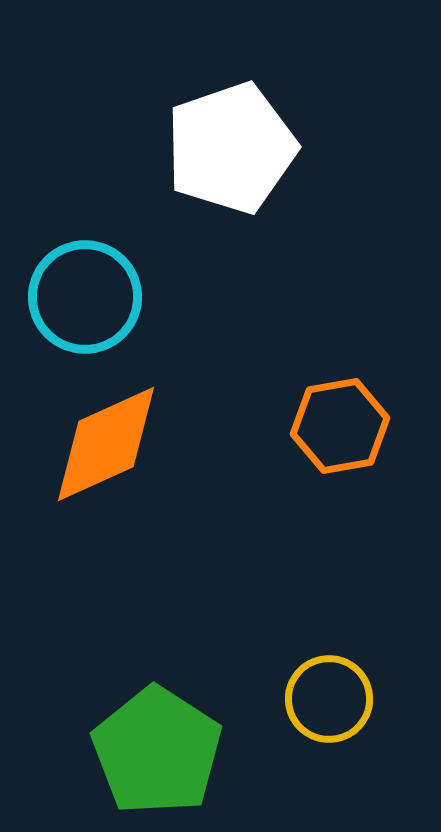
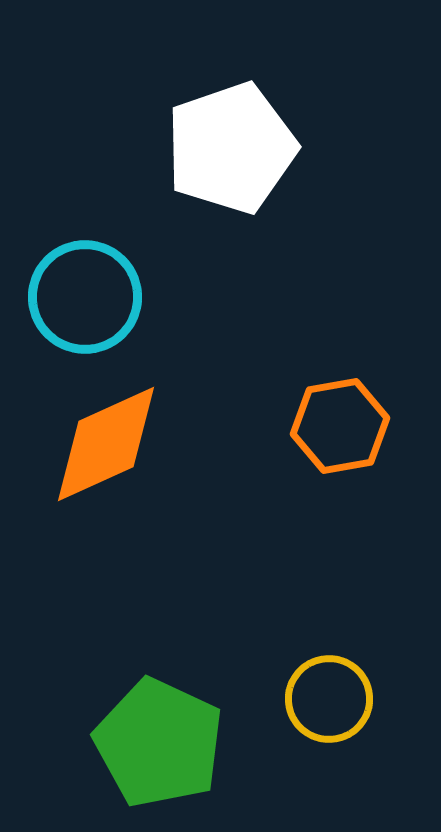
green pentagon: moved 2 px right, 8 px up; rotated 8 degrees counterclockwise
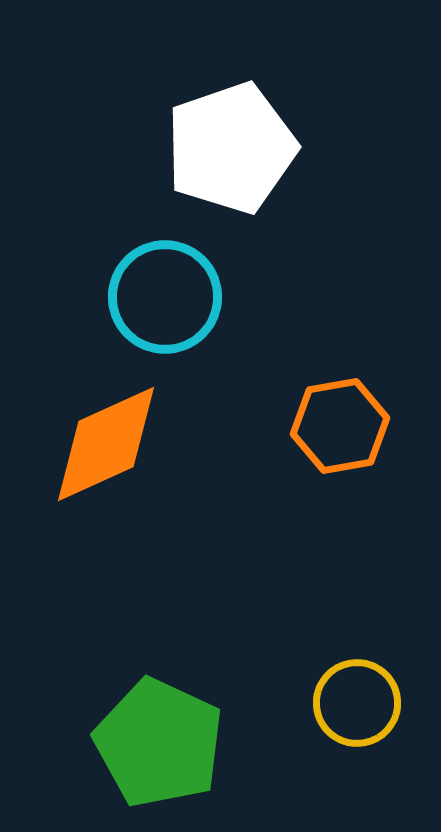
cyan circle: moved 80 px right
yellow circle: moved 28 px right, 4 px down
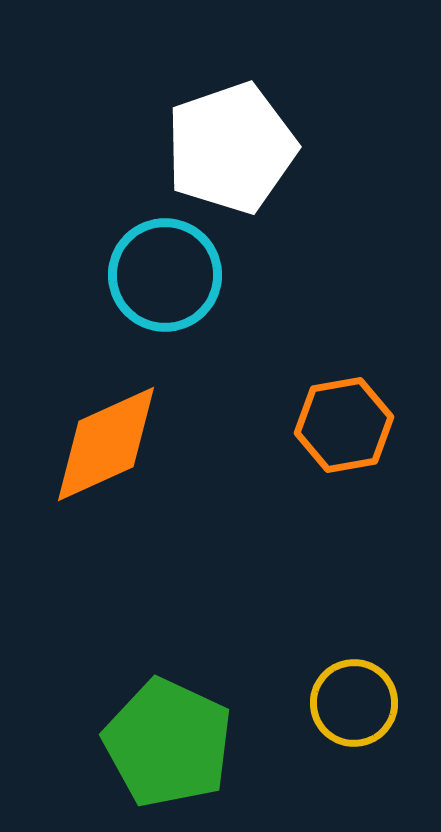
cyan circle: moved 22 px up
orange hexagon: moved 4 px right, 1 px up
yellow circle: moved 3 px left
green pentagon: moved 9 px right
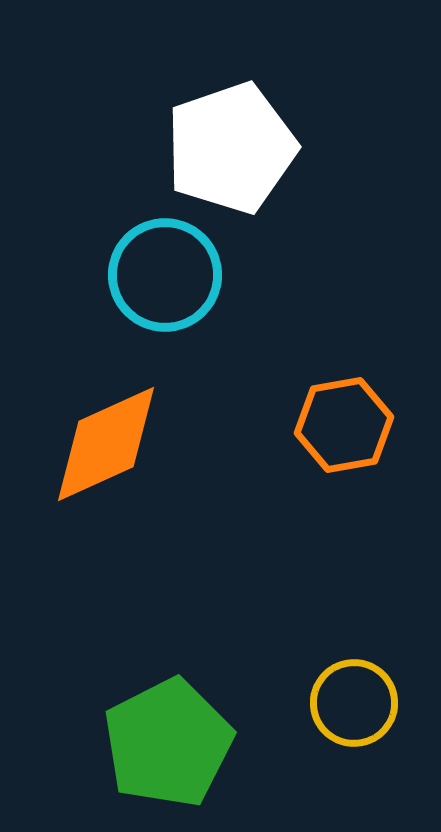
green pentagon: rotated 20 degrees clockwise
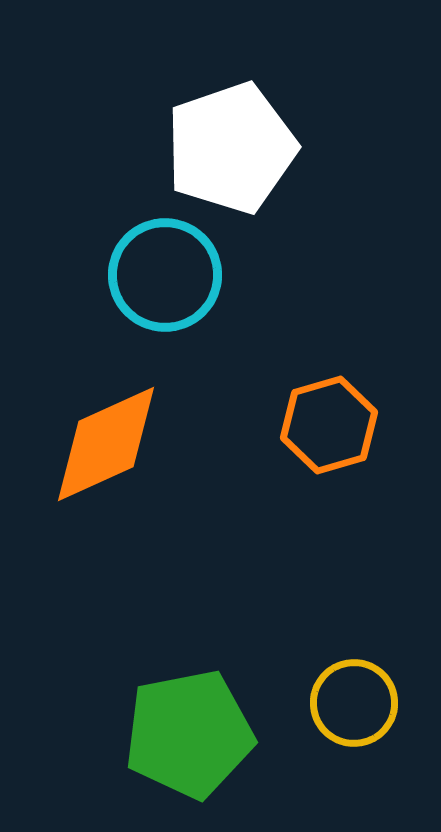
orange hexagon: moved 15 px left; rotated 6 degrees counterclockwise
green pentagon: moved 21 px right, 9 px up; rotated 16 degrees clockwise
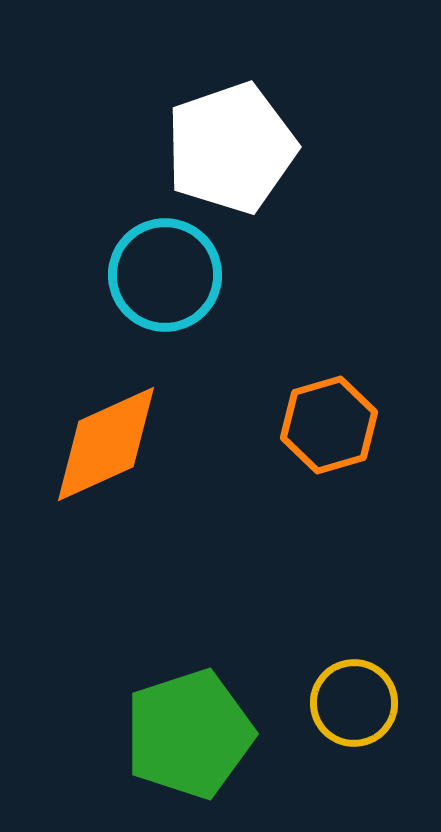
green pentagon: rotated 7 degrees counterclockwise
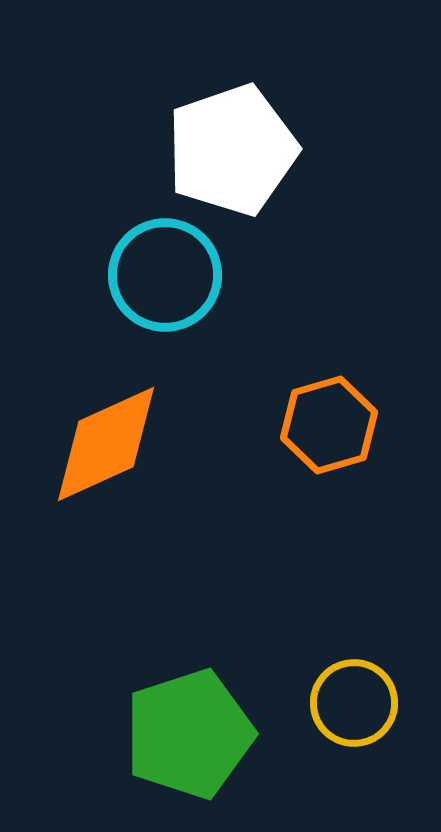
white pentagon: moved 1 px right, 2 px down
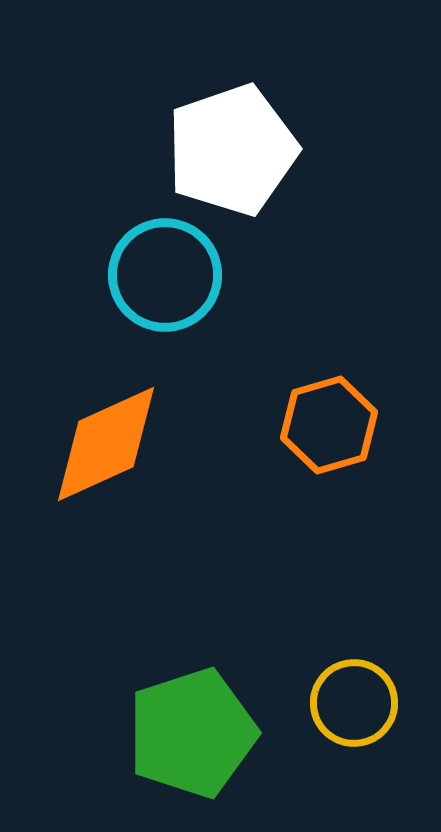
green pentagon: moved 3 px right, 1 px up
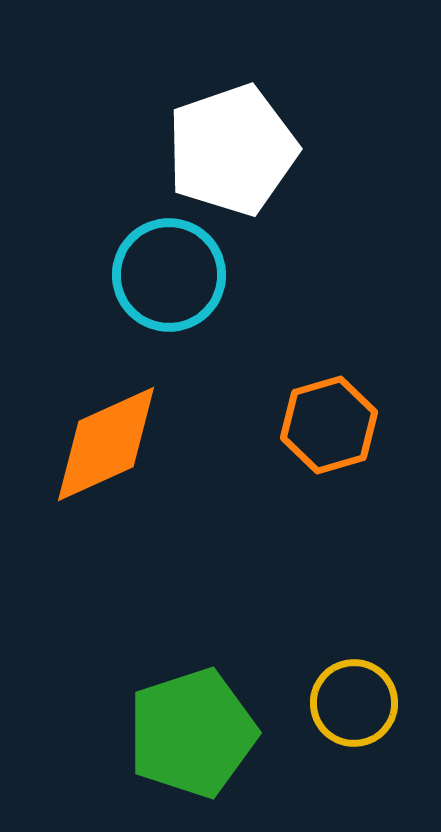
cyan circle: moved 4 px right
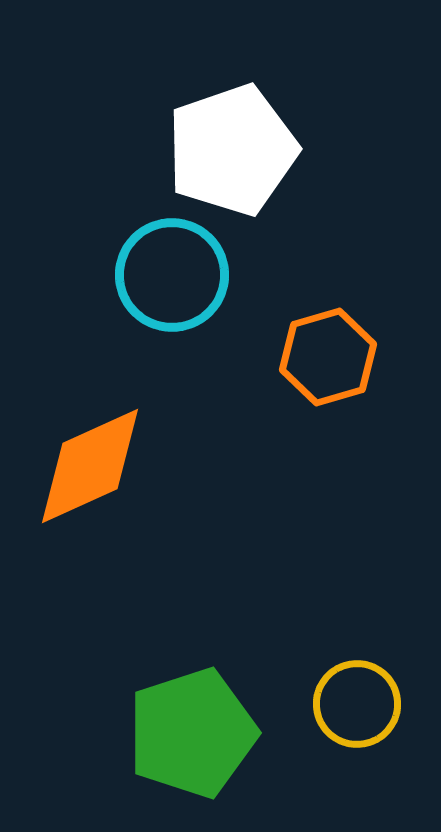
cyan circle: moved 3 px right
orange hexagon: moved 1 px left, 68 px up
orange diamond: moved 16 px left, 22 px down
yellow circle: moved 3 px right, 1 px down
